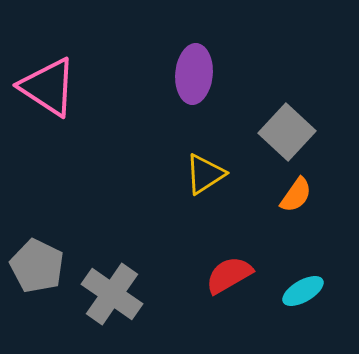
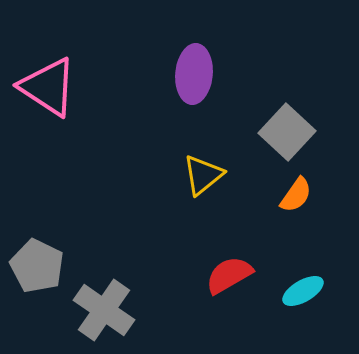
yellow triangle: moved 2 px left, 1 px down; rotated 6 degrees counterclockwise
gray cross: moved 8 px left, 16 px down
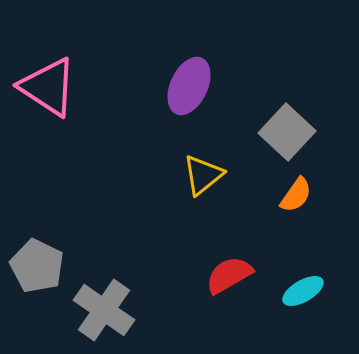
purple ellipse: moved 5 px left, 12 px down; rotated 20 degrees clockwise
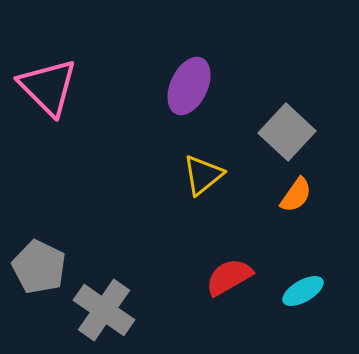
pink triangle: rotated 12 degrees clockwise
gray pentagon: moved 2 px right, 1 px down
red semicircle: moved 2 px down
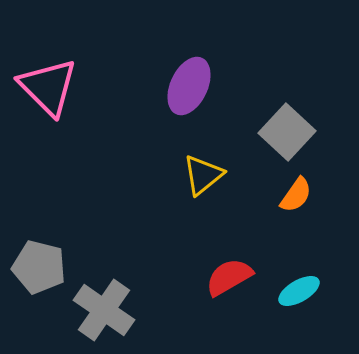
gray pentagon: rotated 12 degrees counterclockwise
cyan ellipse: moved 4 px left
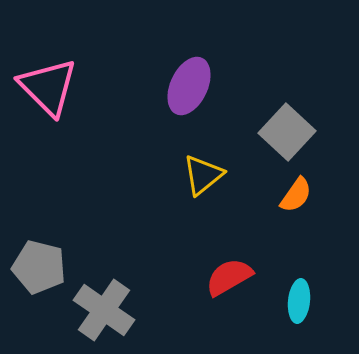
cyan ellipse: moved 10 px down; rotated 54 degrees counterclockwise
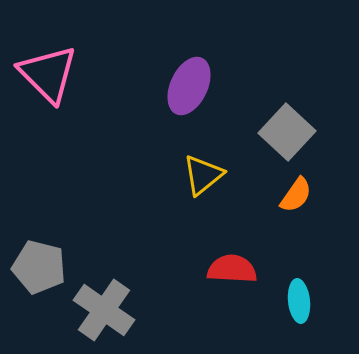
pink triangle: moved 13 px up
red semicircle: moved 3 px right, 8 px up; rotated 33 degrees clockwise
cyan ellipse: rotated 12 degrees counterclockwise
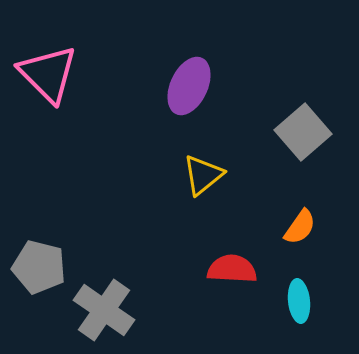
gray square: moved 16 px right; rotated 6 degrees clockwise
orange semicircle: moved 4 px right, 32 px down
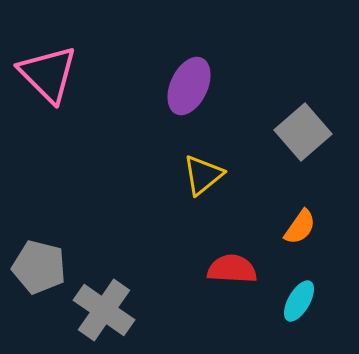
cyan ellipse: rotated 36 degrees clockwise
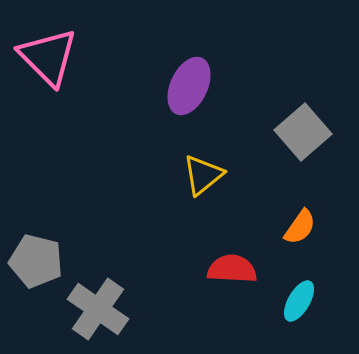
pink triangle: moved 17 px up
gray pentagon: moved 3 px left, 6 px up
gray cross: moved 6 px left, 1 px up
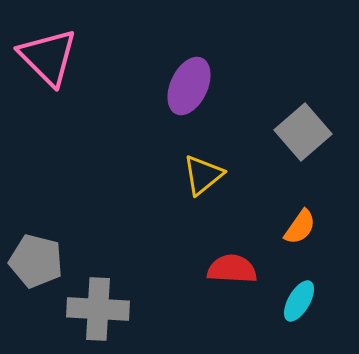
gray cross: rotated 32 degrees counterclockwise
